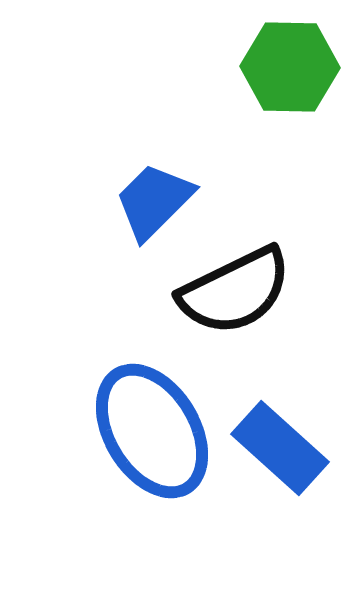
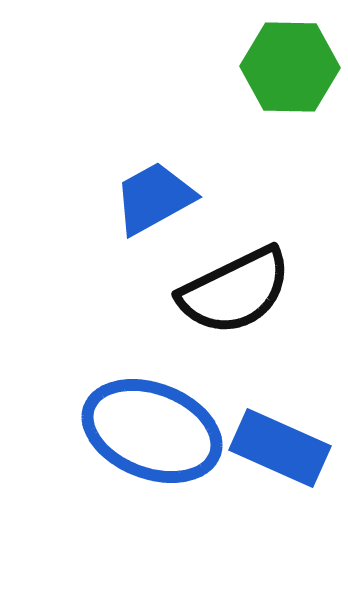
blue trapezoid: moved 3 px up; rotated 16 degrees clockwise
blue ellipse: rotated 38 degrees counterclockwise
blue rectangle: rotated 18 degrees counterclockwise
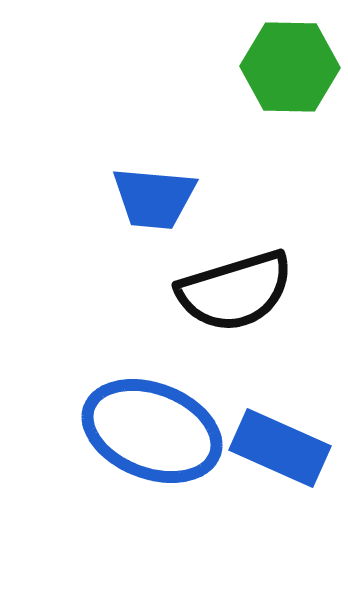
blue trapezoid: rotated 146 degrees counterclockwise
black semicircle: rotated 9 degrees clockwise
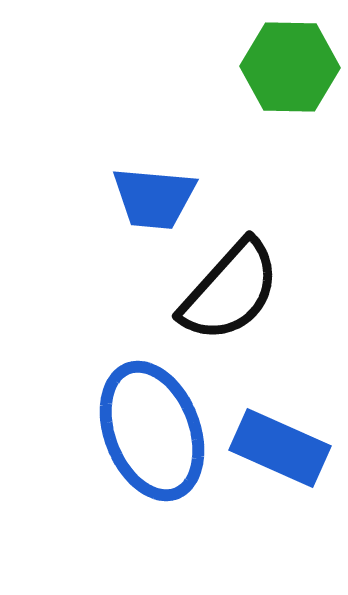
black semicircle: moved 5 px left; rotated 31 degrees counterclockwise
blue ellipse: rotated 48 degrees clockwise
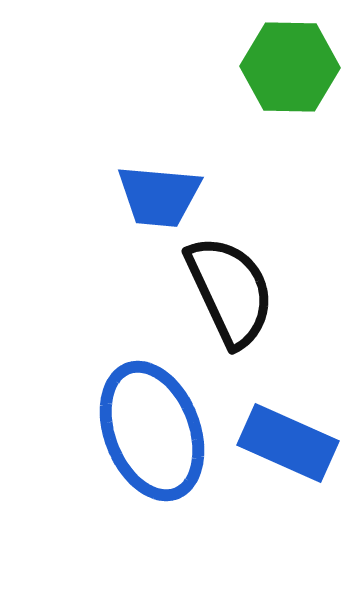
blue trapezoid: moved 5 px right, 2 px up
black semicircle: rotated 67 degrees counterclockwise
blue rectangle: moved 8 px right, 5 px up
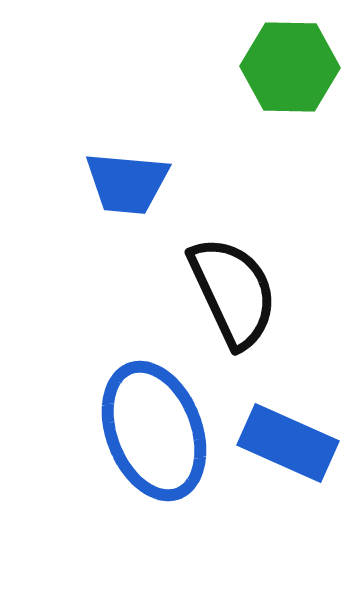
blue trapezoid: moved 32 px left, 13 px up
black semicircle: moved 3 px right, 1 px down
blue ellipse: moved 2 px right
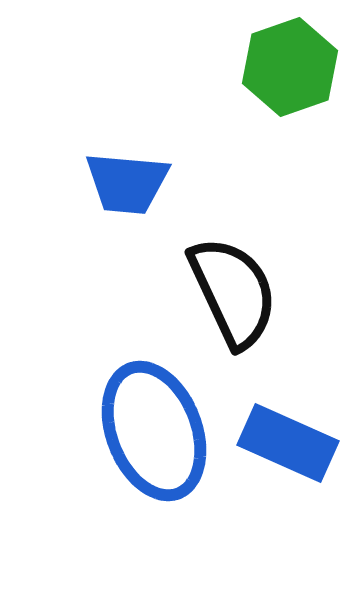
green hexagon: rotated 20 degrees counterclockwise
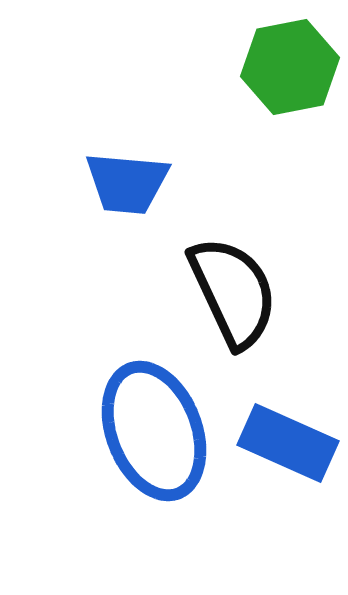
green hexagon: rotated 8 degrees clockwise
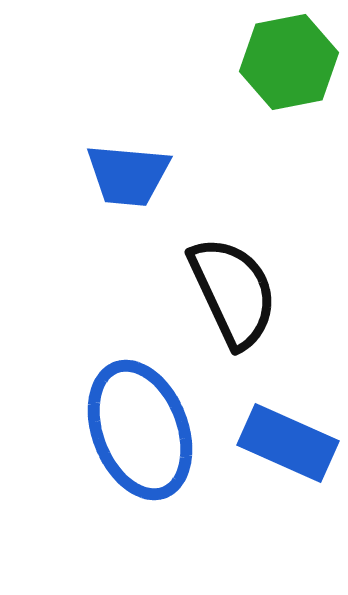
green hexagon: moved 1 px left, 5 px up
blue trapezoid: moved 1 px right, 8 px up
blue ellipse: moved 14 px left, 1 px up
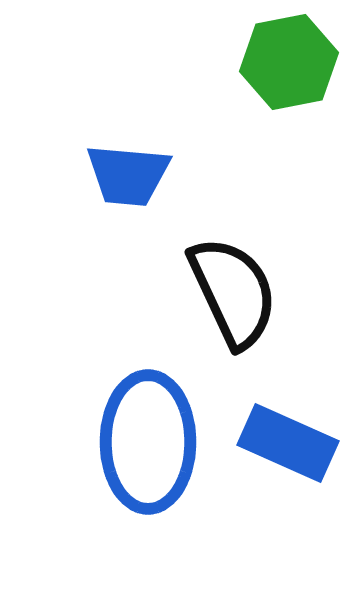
blue ellipse: moved 8 px right, 12 px down; rotated 21 degrees clockwise
